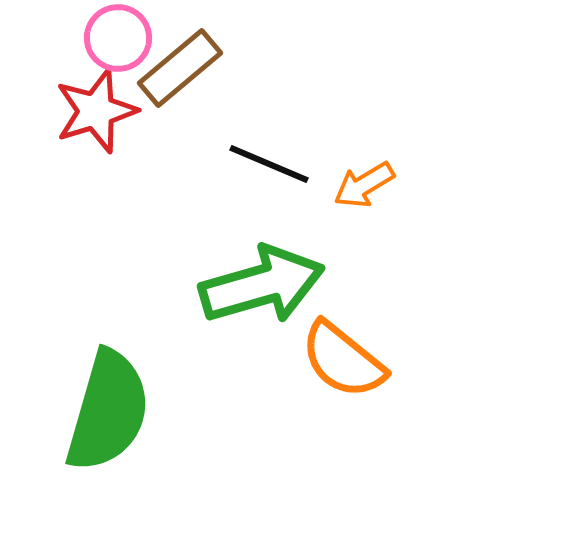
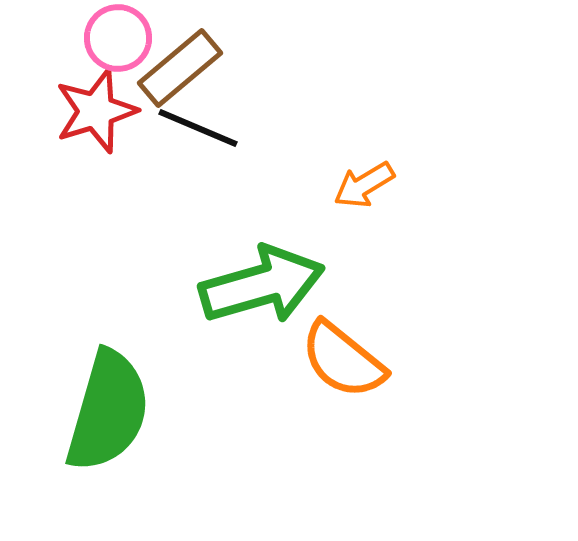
black line: moved 71 px left, 36 px up
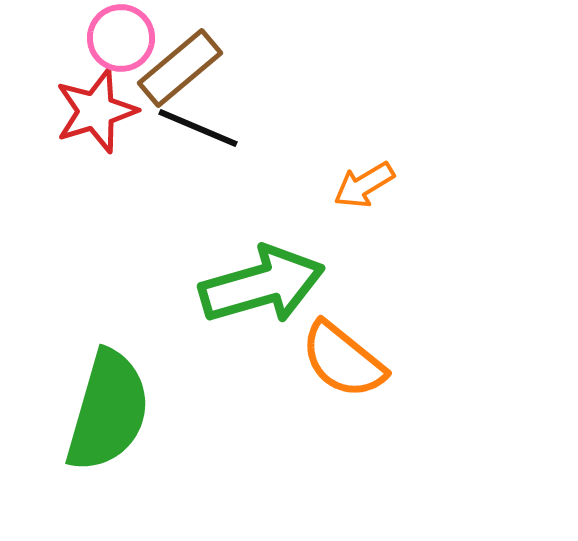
pink circle: moved 3 px right
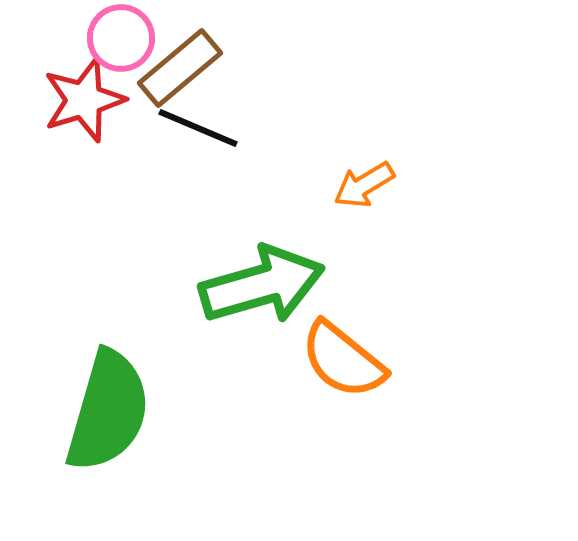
red star: moved 12 px left, 11 px up
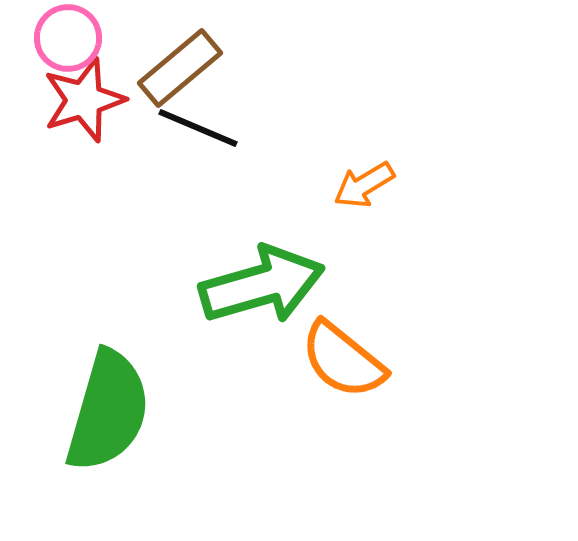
pink circle: moved 53 px left
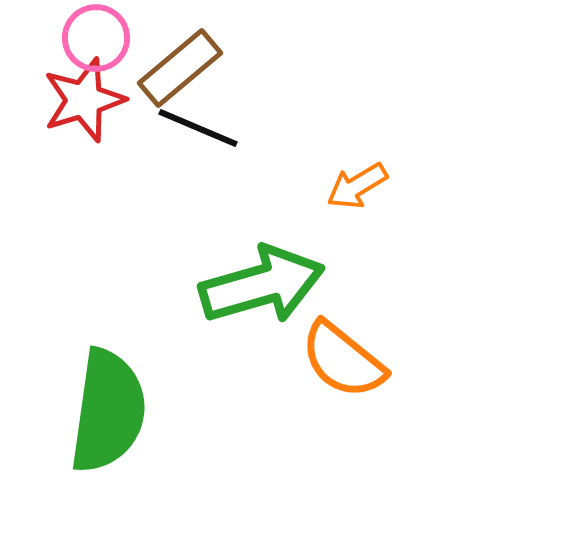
pink circle: moved 28 px right
orange arrow: moved 7 px left, 1 px down
green semicircle: rotated 8 degrees counterclockwise
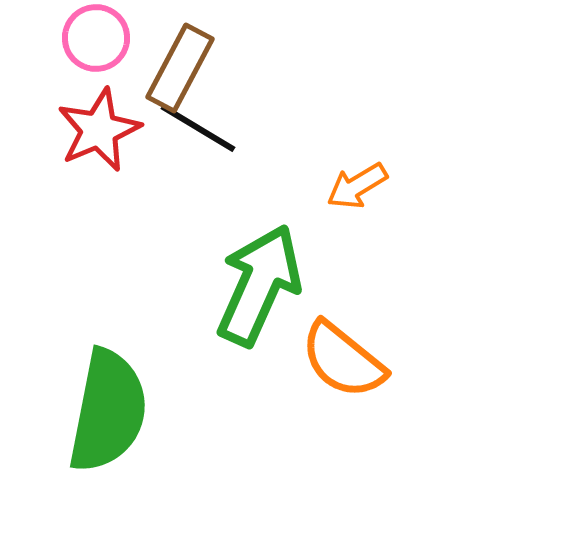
brown rectangle: rotated 22 degrees counterclockwise
red star: moved 15 px right, 30 px down; rotated 6 degrees counterclockwise
black line: rotated 8 degrees clockwise
green arrow: moved 3 px left; rotated 50 degrees counterclockwise
green semicircle: rotated 3 degrees clockwise
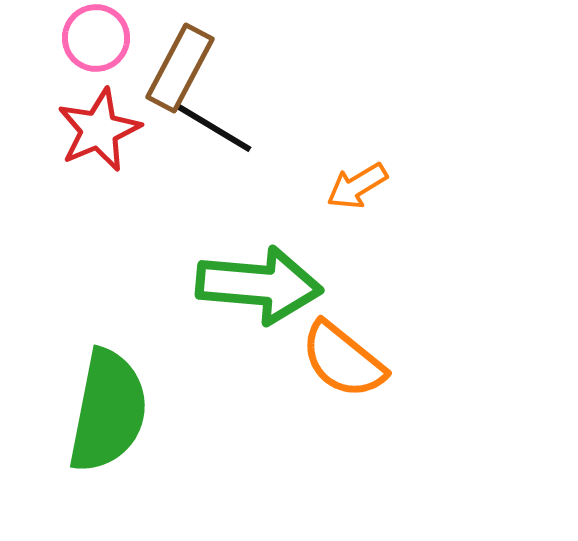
black line: moved 16 px right
green arrow: rotated 71 degrees clockwise
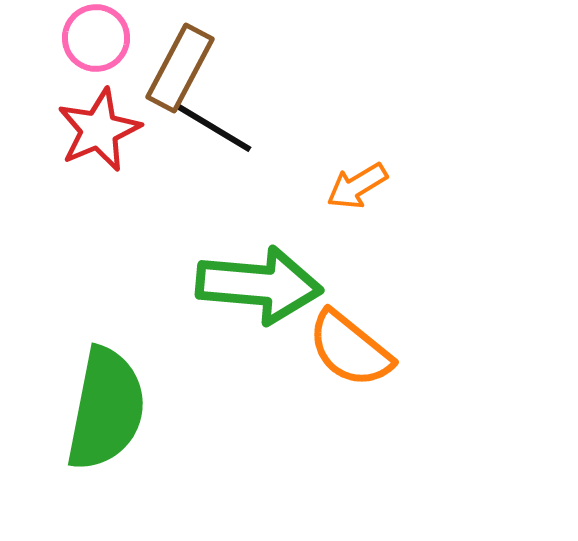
orange semicircle: moved 7 px right, 11 px up
green semicircle: moved 2 px left, 2 px up
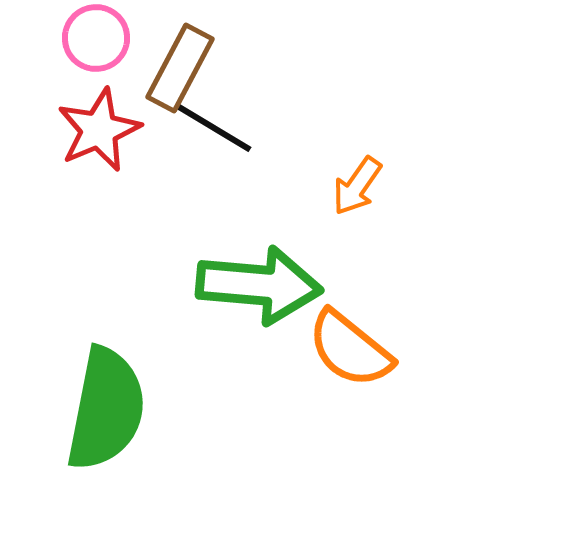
orange arrow: rotated 24 degrees counterclockwise
